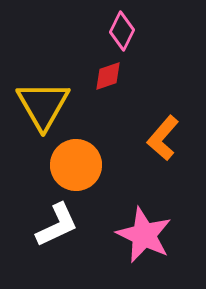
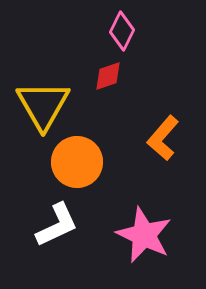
orange circle: moved 1 px right, 3 px up
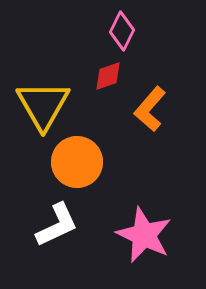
orange L-shape: moved 13 px left, 29 px up
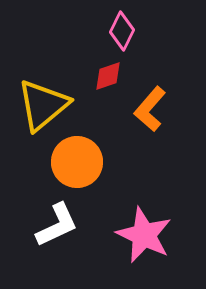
yellow triangle: rotated 20 degrees clockwise
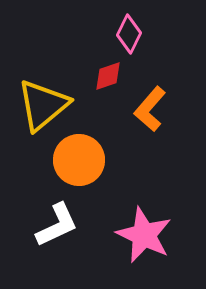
pink diamond: moved 7 px right, 3 px down
orange circle: moved 2 px right, 2 px up
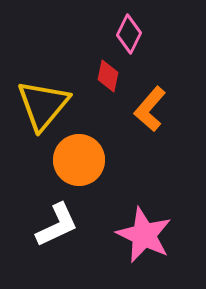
red diamond: rotated 60 degrees counterclockwise
yellow triangle: rotated 10 degrees counterclockwise
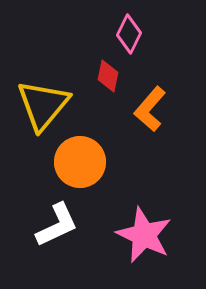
orange circle: moved 1 px right, 2 px down
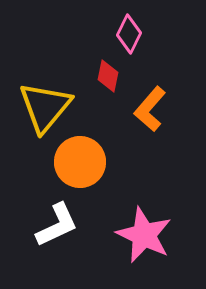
yellow triangle: moved 2 px right, 2 px down
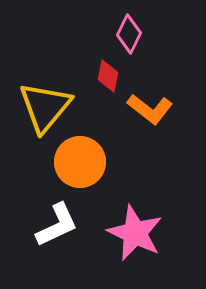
orange L-shape: rotated 93 degrees counterclockwise
pink star: moved 9 px left, 2 px up
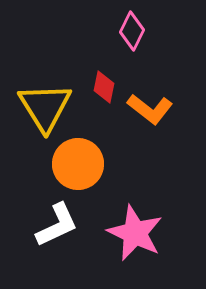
pink diamond: moved 3 px right, 3 px up
red diamond: moved 4 px left, 11 px down
yellow triangle: rotated 12 degrees counterclockwise
orange circle: moved 2 px left, 2 px down
